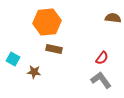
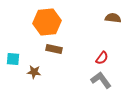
cyan square: rotated 24 degrees counterclockwise
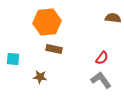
brown star: moved 6 px right, 5 px down
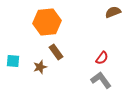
brown semicircle: moved 6 px up; rotated 28 degrees counterclockwise
brown rectangle: moved 2 px right, 3 px down; rotated 42 degrees clockwise
cyan square: moved 2 px down
brown star: moved 10 px up; rotated 24 degrees counterclockwise
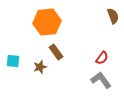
brown semicircle: moved 4 px down; rotated 91 degrees clockwise
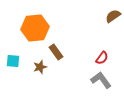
brown semicircle: rotated 105 degrees counterclockwise
orange hexagon: moved 12 px left, 6 px down
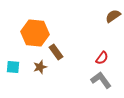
orange hexagon: moved 5 px down; rotated 12 degrees clockwise
cyan square: moved 6 px down
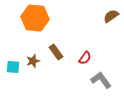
brown semicircle: moved 2 px left
orange hexagon: moved 15 px up
red semicircle: moved 17 px left
brown star: moved 7 px left, 6 px up
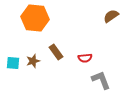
red semicircle: rotated 48 degrees clockwise
cyan square: moved 4 px up
gray L-shape: rotated 15 degrees clockwise
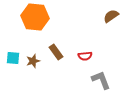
orange hexagon: moved 1 px up
red semicircle: moved 2 px up
cyan square: moved 5 px up
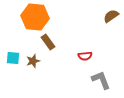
brown rectangle: moved 8 px left, 10 px up
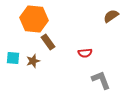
orange hexagon: moved 1 px left, 2 px down
red semicircle: moved 3 px up
